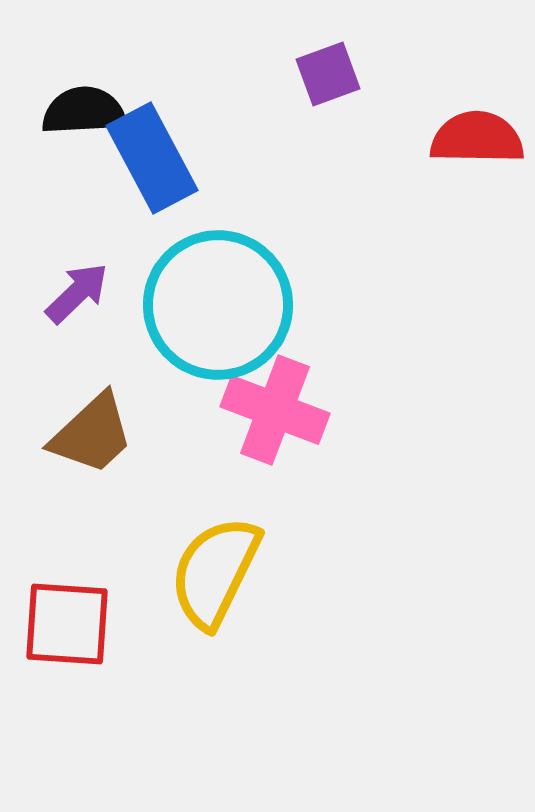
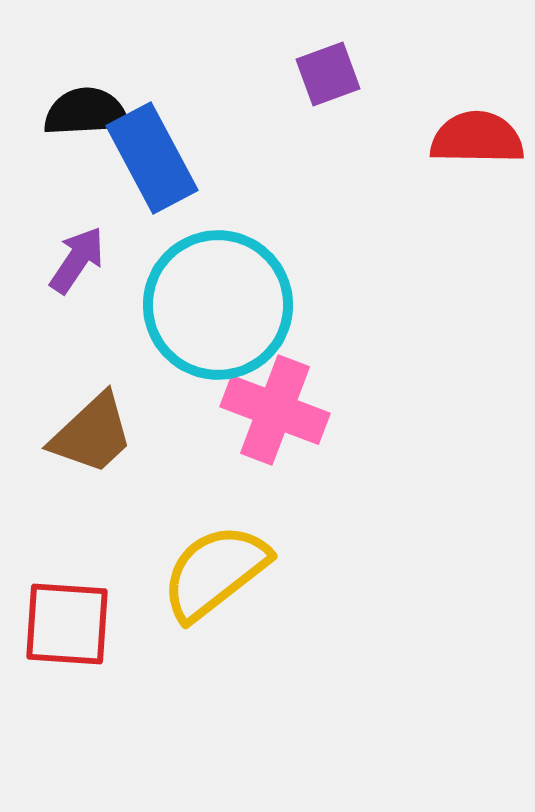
black semicircle: moved 2 px right, 1 px down
purple arrow: moved 33 px up; rotated 12 degrees counterclockwise
yellow semicircle: rotated 26 degrees clockwise
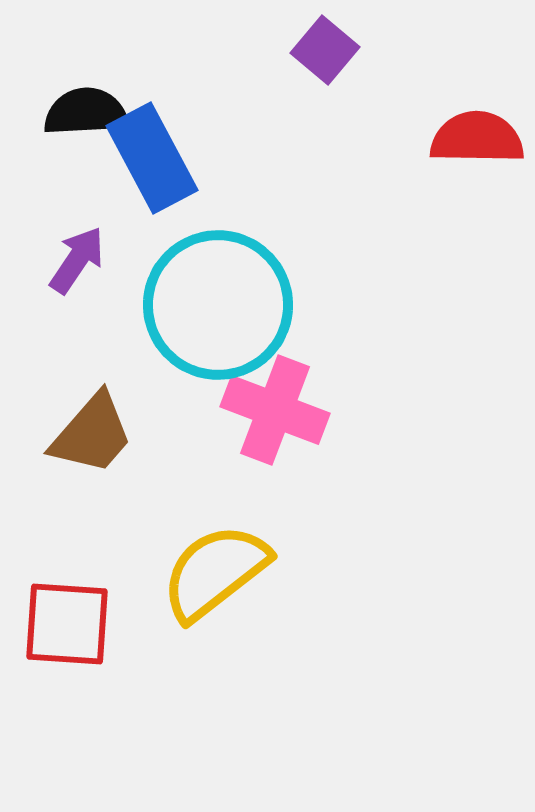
purple square: moved 3 px left, 24 px up; rotated 30 degrees counterclockwise
brown trapezoid: rotated 6 degrees counterclockwise
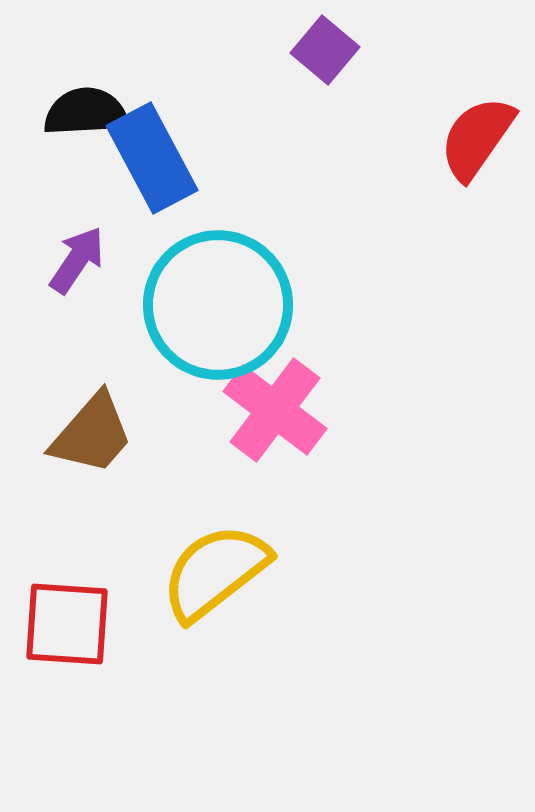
red semicircle: rotated 56 degrees counterclockwise
pink cross: rotated 16 degrees clockwise
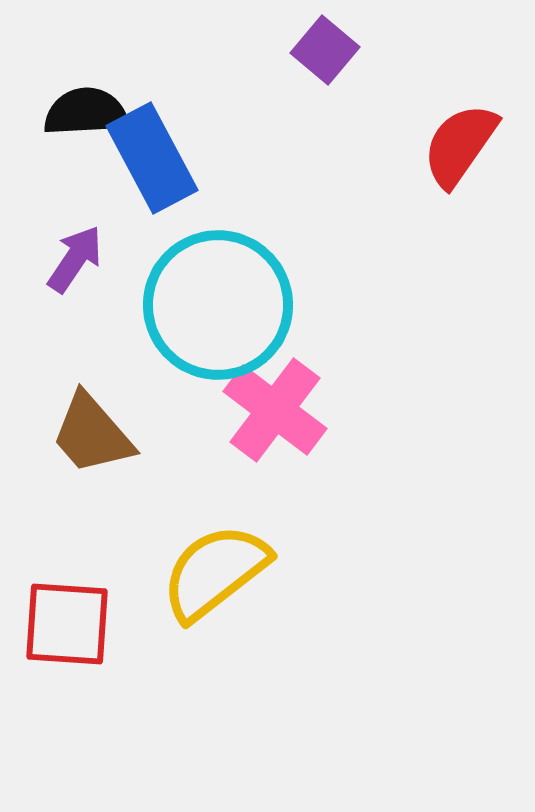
red semicircle: moved 17 px left, 7 px down
purple arrow: moved 2 px left, 1 px up
brown trapezoid: rotated 98 degrees clockwise
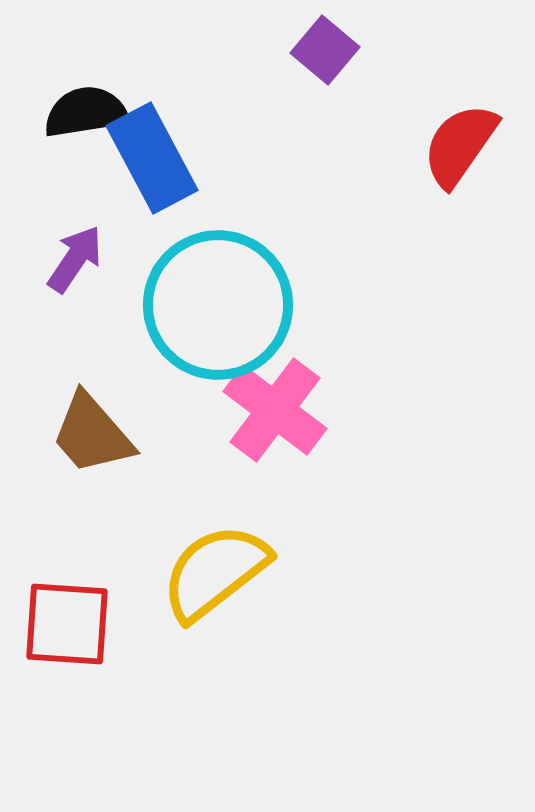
black semicircle: rotated 6 degrees counterclockwise
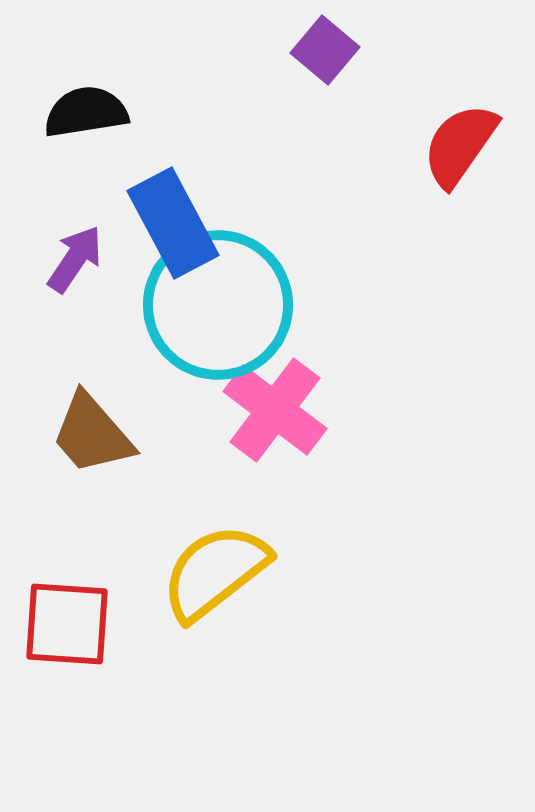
blue rectangle: moved 21 px right, 65 px down
